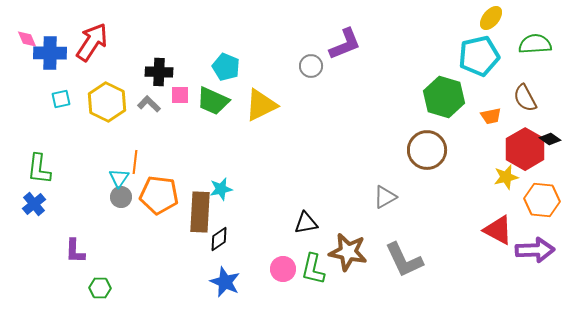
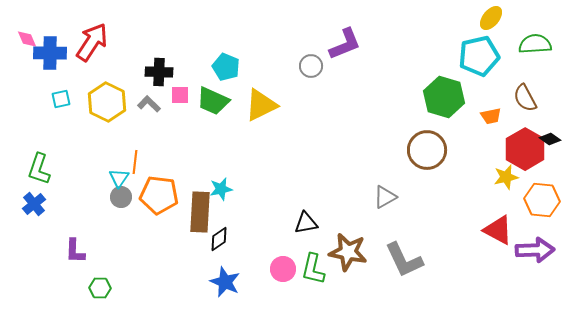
green L-shape at (39, 169): rotated 12 degrees clockwise
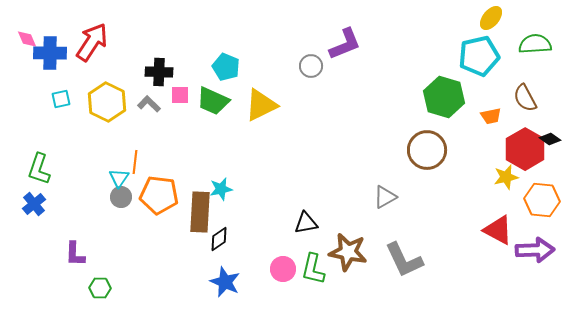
purple L-shape at (75, 251): moved 3 px down
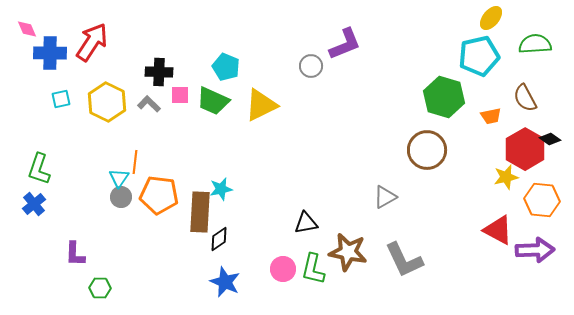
pink diamond at (27, 39): moved 10 px up
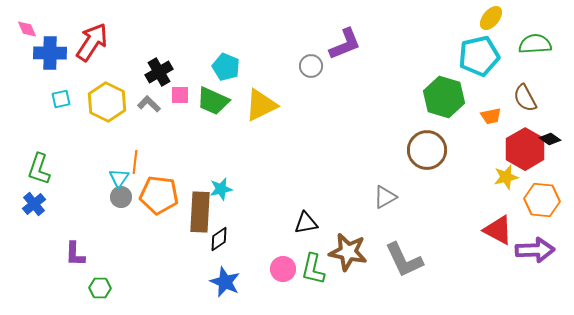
black cross at (159, 72): rotated 32 degrees counterclockwise
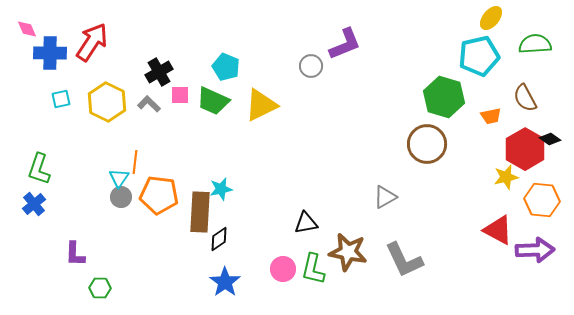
brown circle at (427, 150): moved 6 px up
blue star at (225, 282): rotated 12 degrees clockwise
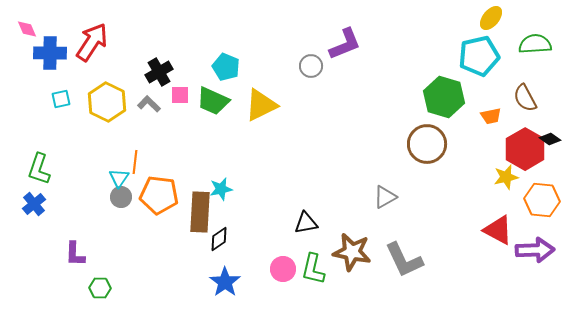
brown star at (348, 252): moved 4 px right
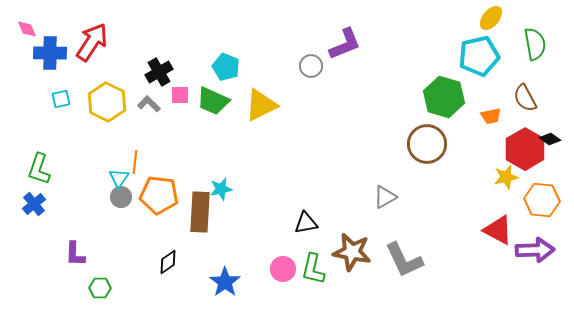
green semicircle at (535, 44): rotated 84 degrees clockwise
black diamond at (219, 239): moved 51 px left, 23 px down
